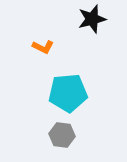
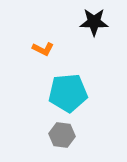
black star: moved 2 px right, 3 px down; rotated 16 degrees clockwise
orange L-shape: moved 2 px down
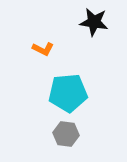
black star: rotated 8 degrees clockwise
gray hexagon: moved 4 px right, 1 px up
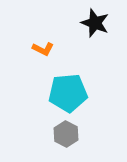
black star: moved 1 px right, 1 px down; rotated 12 degrees clockwise
gray hexagon: rotated 20 degrees clockwise
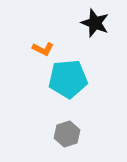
cyan pentagon: moved 14 px up
gray hexagon: moved 1 px right; rotated 15 degrees clockwise
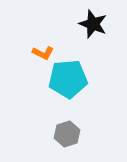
black star: moved 2 px left, 1 px down
orange L-shape: moved 4 px down
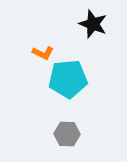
gray hexagon: rotated 20 degrees clockwise
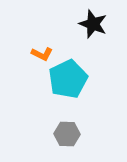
orange L-shape: moved 1 px left, 1 px down
cyan pentagon: rotated 21 degrees counterclockwise
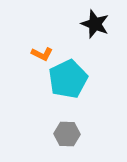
black star: moved 2 px right
